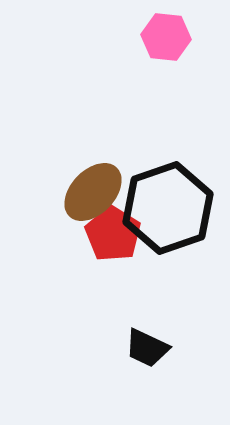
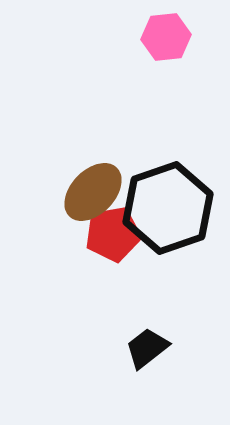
pink hexagon: rotated 12 degrees counterclockwise
red pentagon: rotated 30 degrees clockwise
black trapezoid: rotated 117 degrees clockwise
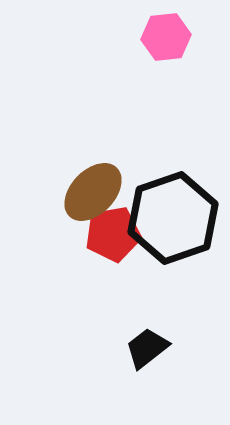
black hexagon: moved 5 px right, 10 px down
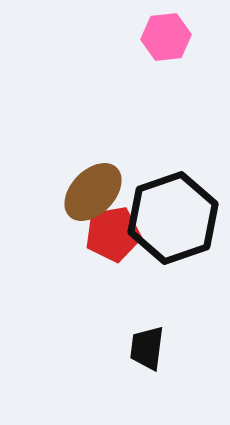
black trapezoid: rotated 45 degrees counterclockwise
